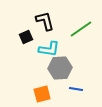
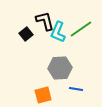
black square: moved 3 px up; rotated 16 degrees counterclockwise
cyan L-shape: moved 9 px right, 17 px up; rotated 105 degrees clockwise
orange square: moved 1 px right, 1 px down
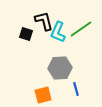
black L-shape: moved 1 px left
black square: rotated 32 degrees counterclockwise
blue line: rotated 64 degrees clockwise
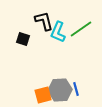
black square: moved 3 px left, 5 px down
gray hexagon: moved 22 px down
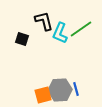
cyan L-shape: moved 2 px right, 1 px down
black square: moved 1 px left
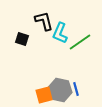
green line: moved 1 px left, 13 px down
gray hexagon: rotated 15 degrees clockwise
orange square: moved 1 px right
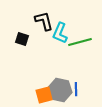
green line: rotated 20 degrees clockwise
blue line: rotated 16 degrees clockwise
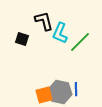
green line: rotated 30 degrees counterclockwise
gray hexagon: moved 2 px down
